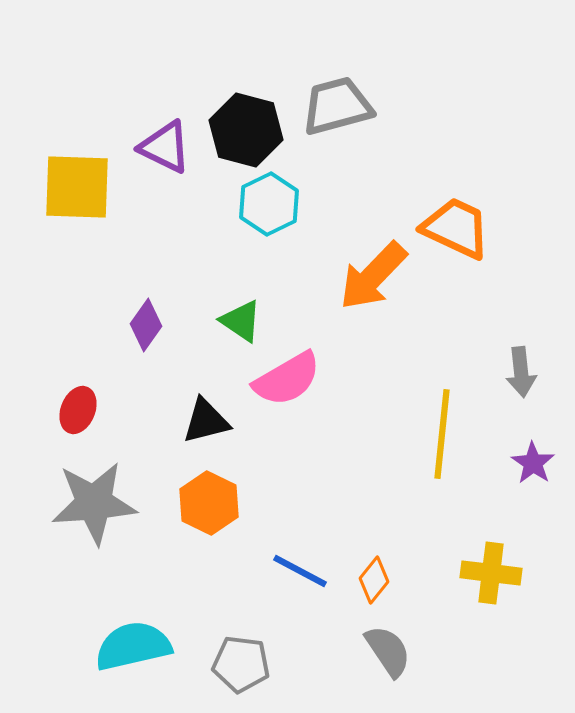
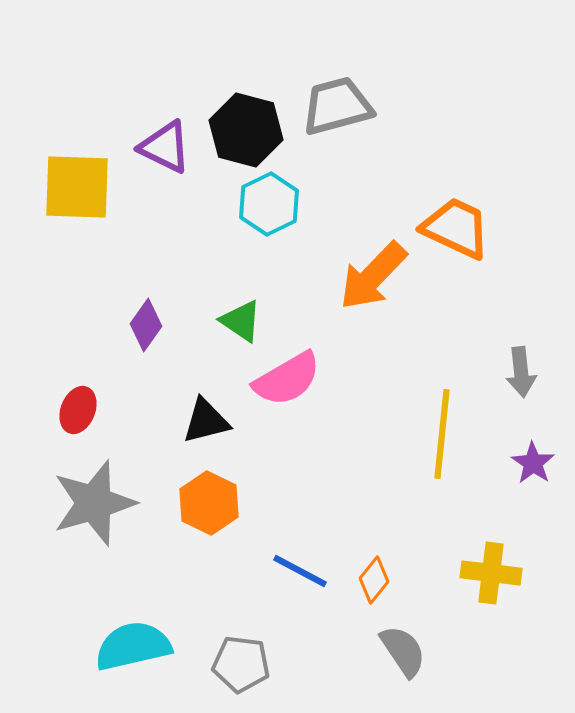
gray star: rotated 12 degrees counterclockwise
gray semicircle: moved 15 px right
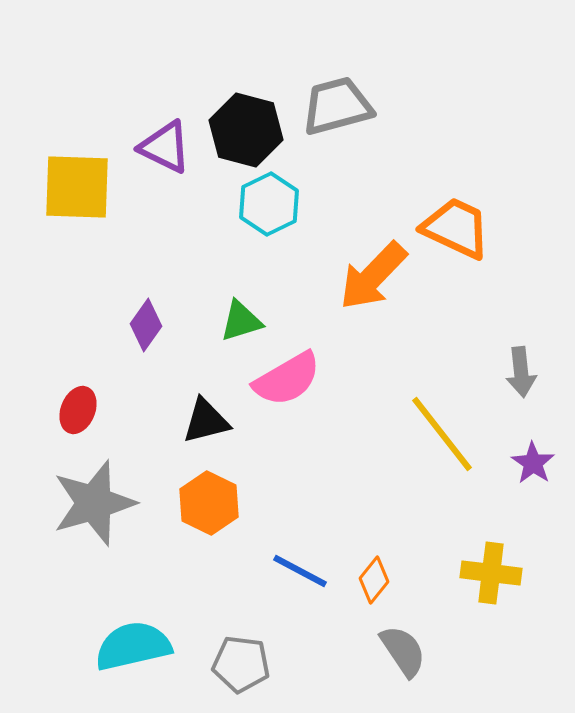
green triangle: rotated 51 degrees counterclockwise
yellow line: rotated 44 degrees counterclockwise
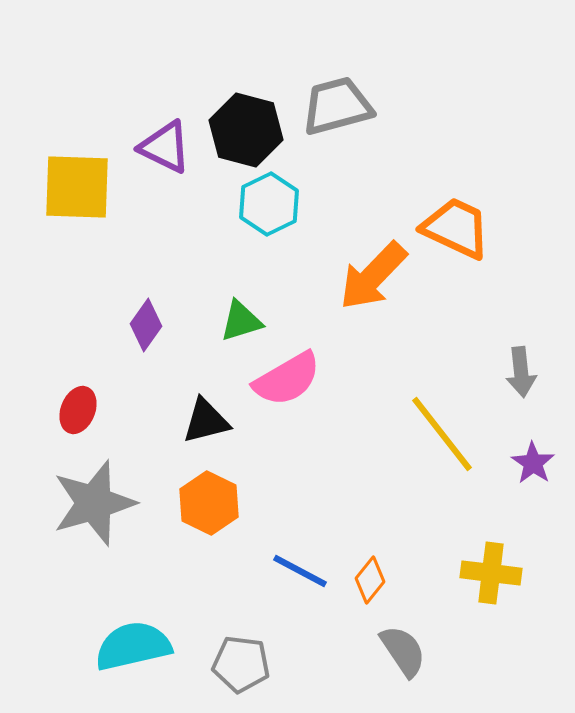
orange diamond: moved 4 px left
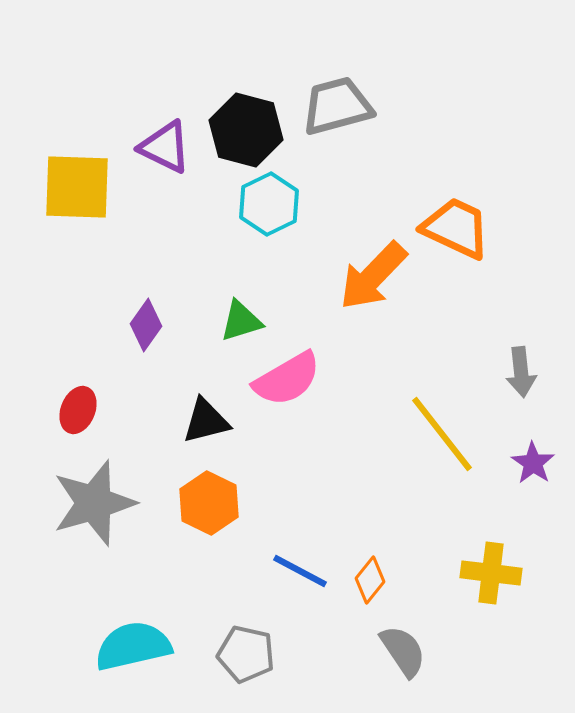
gray pentagon: moved 5 px right, 10 px up; rotated 6 degrees clockwise
